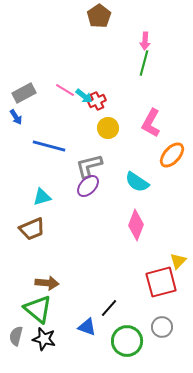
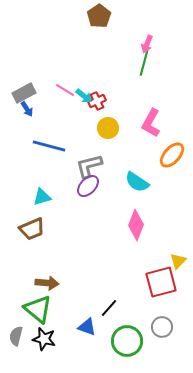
pink arrow: moved 2 px right, 3 px down; rotated 18 degrees clockwise
blue arrow: moved 11 px right, 8 px up
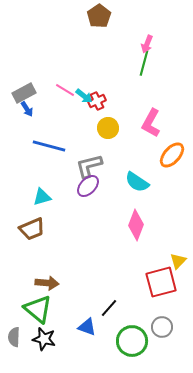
gray semicircle: moved 2 px left, 1 px down; rotated 12 degrees counterclockwise
green circle: moved 5 px right
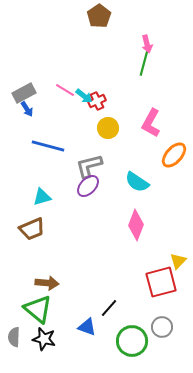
pink arrow: rotated 36 degrees counterclockwise
blue line: moved 1 px left
orange ellipse: moved 2 px right
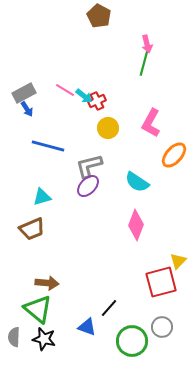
brown pentagon: rotated 10 degrees counterclockwise
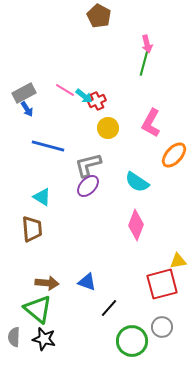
gray L-shape: moved 1 px left, 1 px up
cyan triangle: rotated 48 degrees clockwise
brown trapezoid: rotated 72 degrees counterclockwise
yellow triangle: rotated 36 degrees clockwise
red square: moved 1 px right, 2 px down
blue triangle: moved 45 px up
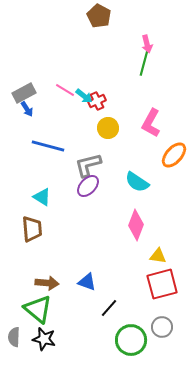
yellow triangle: moved 20 px left, 5 px up; rotated 18 degrees clockwise
green circle: moved 1 px left, 1 px up
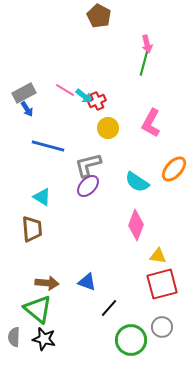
orange ellipse: moved 14 px down
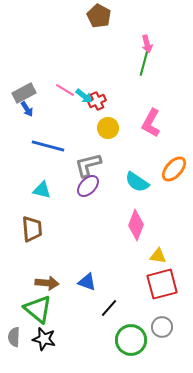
cyan triangle: moved 7 px up; rotated 18 degrees counterclockwise
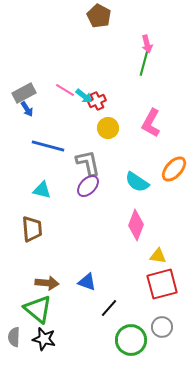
gray L-shape: moved 2 px up; rotated 92 degrees clockwise
